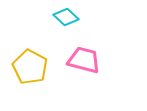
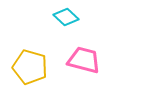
yellow pentagon: rotated 12 degrees counterclockwise
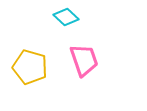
pink trapezoid: rotated 56 degrees clockwise
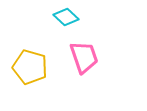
pink trapezoid: moved 3 px up
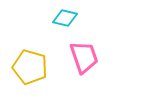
cyan diamond: moved 1 px left, 1 px down; rotated 30 degrees counterclockwise
